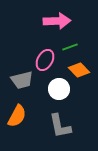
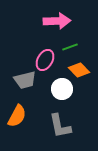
gray trapezoid: moved 3 px right
white circle: moved 3 px right
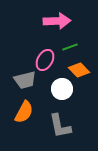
orange semicircle: moved 7 px right, 4 px up
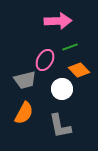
pink arrow: moved 1 px right
orange semicircle: moved 1 px down
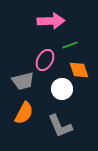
pink arrow: moved 7 px left
green line: moved 2 px up
orange diamond: rotated 25 degrees clockwise
gray trapezoid: moved 2 px left, 1 px down
gray L-shape: rotated 12 degrees counterclockwise
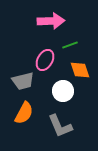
orange diamond: moved 1 px right
white circle: moved 1 px right, 2 px down
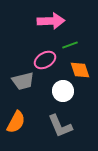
pink ellipse: rotated 30 degrees clockwise
orange semicircle: moved 8 px left, 9 px down
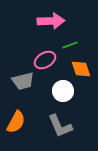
orange diamond: moved 1 px right, 1 px up
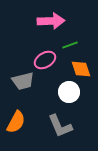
white circle: moved 6 px right, 1 px down
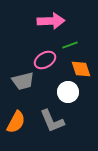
white circle: moved 1 px left
gray L-shape: moved 8 px left, 5 px up
